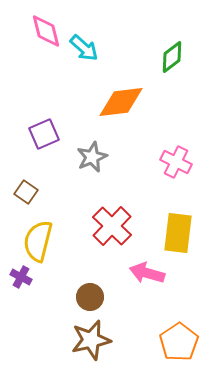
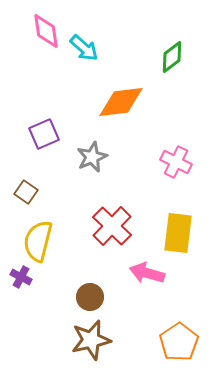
pink diamond: rotated 6 degrees clockwise
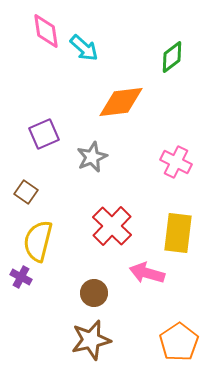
brown circle: moved 4 px right, 4 px up
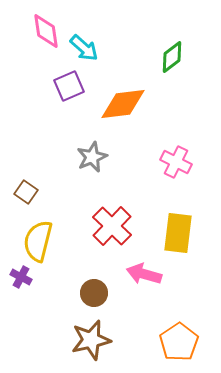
orange diamond: moved 2 px right, 2 px down
purple square: moved 25 px right, 48 px up
pink arrow: moved 3 px left, 1 px down
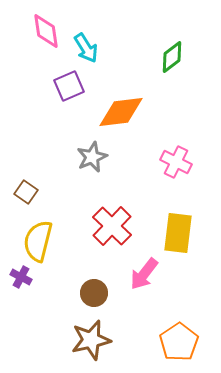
cyan arrow: moved 2 px right; rotated 16 degrees clockwise
orange diamond: moved 2 px left, 8 px down
pink arrow: rotated 68 degrees counterclockwise
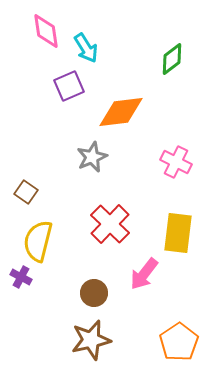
green diamond: moved 2 px down
red cross: moved 2 px left, 2 px up
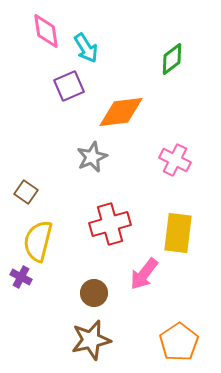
pink cross: moved 1 px left, 2 px up
red cross: rotated 30 degrees clockwise
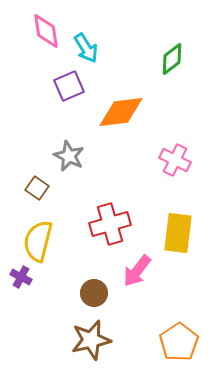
gray star: moved 23 px left, 1 px up; rotated 24 degrees counterclockwise
brown square: moved 11 px right, 4 px up
pink arrow: moved 7 px left, 3 px up
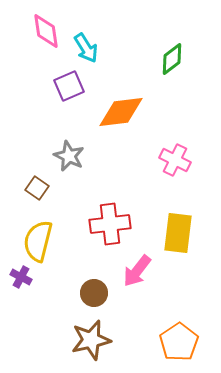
red cross: rotated 9 degrees clockwise
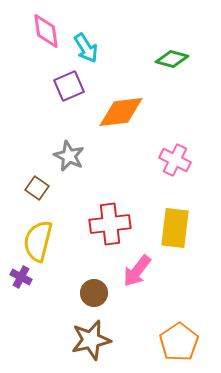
green diamond: rotated 52 degrees clockwise
yellow rectangle: moved 3 px left, 5 px up
